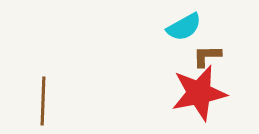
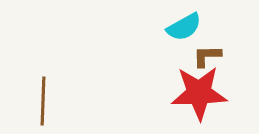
red star: rotated 10 degrees clockwise
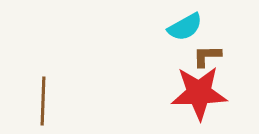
cyan semicircle: moved 1 px right
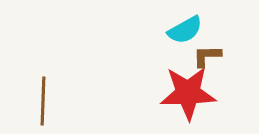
cyan semicircle: moved 3 px down
red star: moved 11 px left
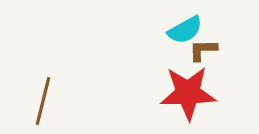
brown L-shape: moved 4 px left, 6 px up
brown line: rotated 12 degrees clockwise
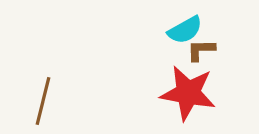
brown L-shape: moved 2 px left
red star: rotated 12 degrees clockwise
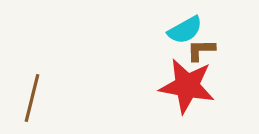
red star: moved 1 px left, 7 px up
brown line: moved 11 px left, 3 px up
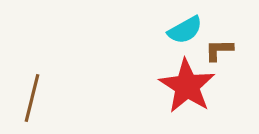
brown L-shape: moved 18 px right
red star: rotated 22 degrees clockwise
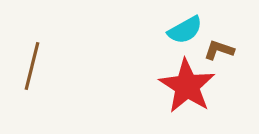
brown L-shape: rotated 20 degrees clockwise
brown line: moved 32 px up
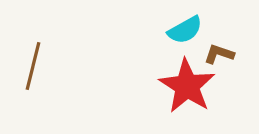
brown L-shape: moved 4 px down
brown line: moved 1 px right
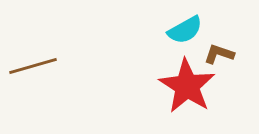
brown line: rotated 60 degrees clockwise
